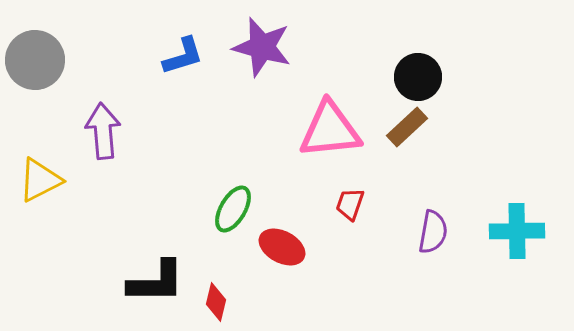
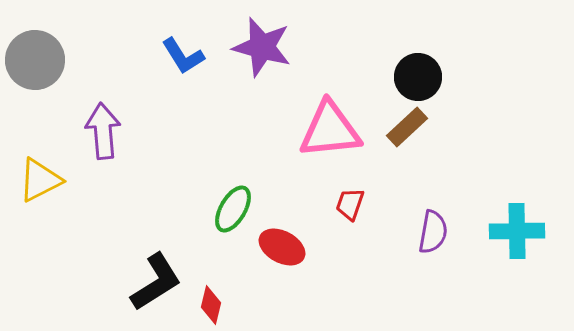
blue L-shape: rotated 75 degrees clockwise
black L-shape: rotated 32 degrees counterclockwise
red diamond: moved 5 px left, 3 px down
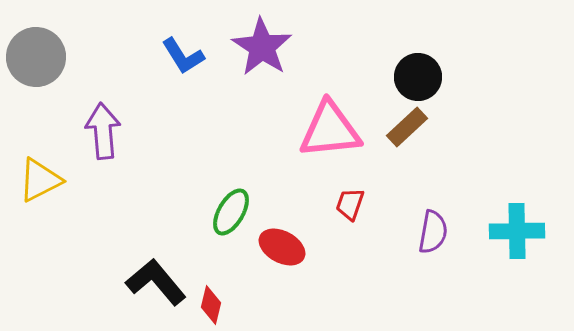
purple star: rotated 18 degrees clockwise
gray circle: moved 1 px right, 3 px up
green ellipse: moved 2 px left, 3 px down
black L-shape: rotated 98 degrees counterclockwise
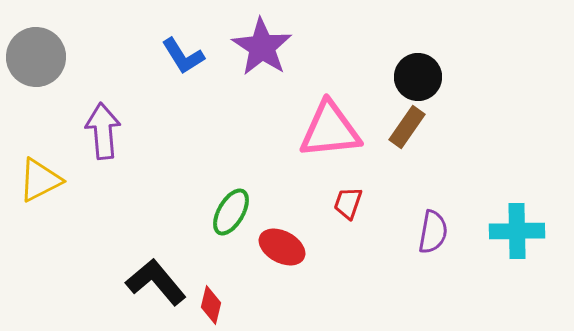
brown rectangle: rotated 12 degrees counterclockwise
red trapezoid: moved 2 px left, 1 px up
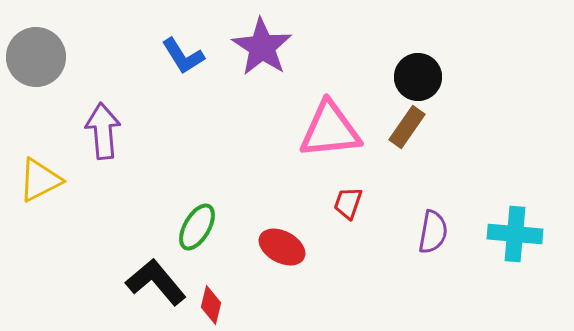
green ellipse: moved 34 px left, 15 px down
cyan cross: moved 2 px left, 3 px down; rotated 6 degrees clockwise
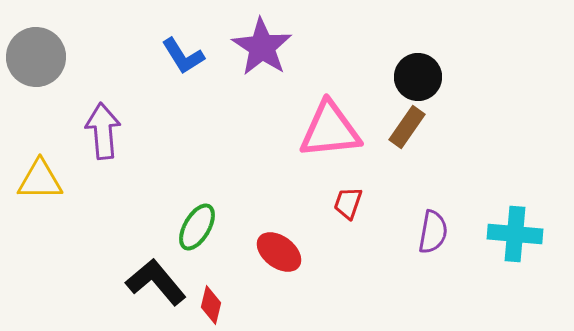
yellow triangle: rotated 27 degrees clockwise
red ellipse: moved 3 px left, 5 px down; rotated 9 degrees clockwise
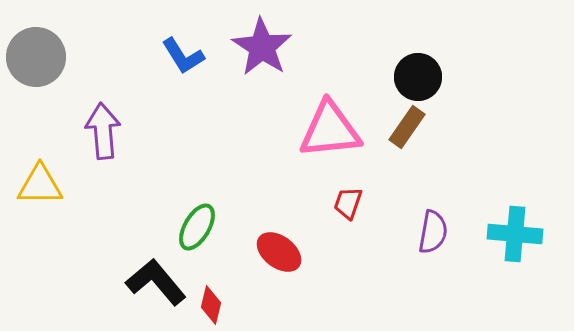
yellow triangle: moved 5 px down
